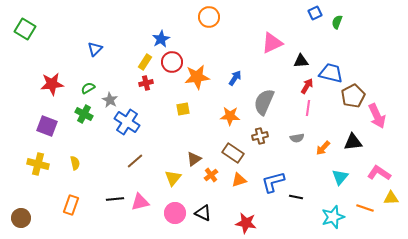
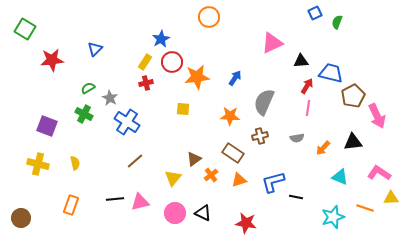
red star at (52, 84): moved 24 px up
gray star at (110, 100): moved 2 px up
yellow square at (183, 109): rotated 16 degrees clockwise
cyan triangle at (340, 177): rotated 48 degrees counterclockwise
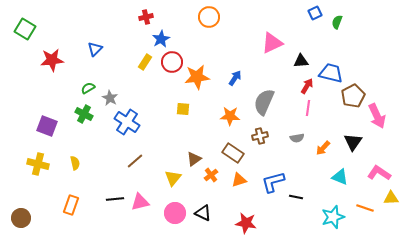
red cross at (146, 83): moved 66 px up
black triangle at (353, 142): rotated 48 degrees counterclockwise
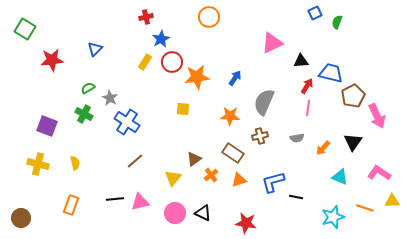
yellow triangle at (391, 198): moved 1 px right, 3 px down
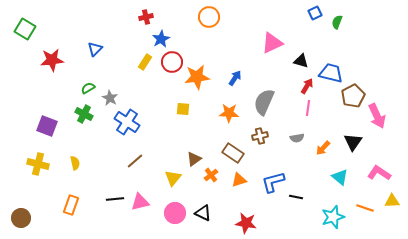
black triangle at (301, 61): rotated 21 degrees clockwise
orange star at (230, 116): moved 1 px left, 3 px up
cyan triangle at (340, 177): rotated 18 degrees clockwise
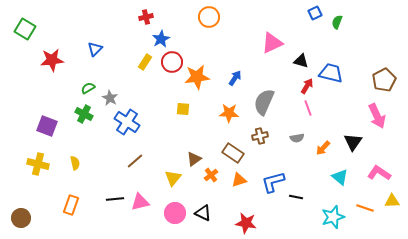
brown pentagon at (353, 96): moved 31 px right, 16 px up
pink line at (308, 108): rotated 28 degrees counterclockwise
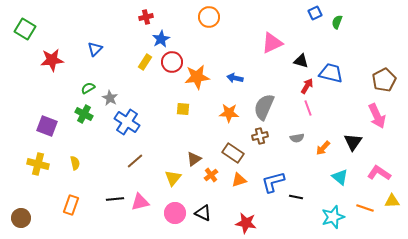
blue arrow at (235, 78): rotated 112 degrees counterclockwise
gray semicircle at (264, 102): moved 5 px down
